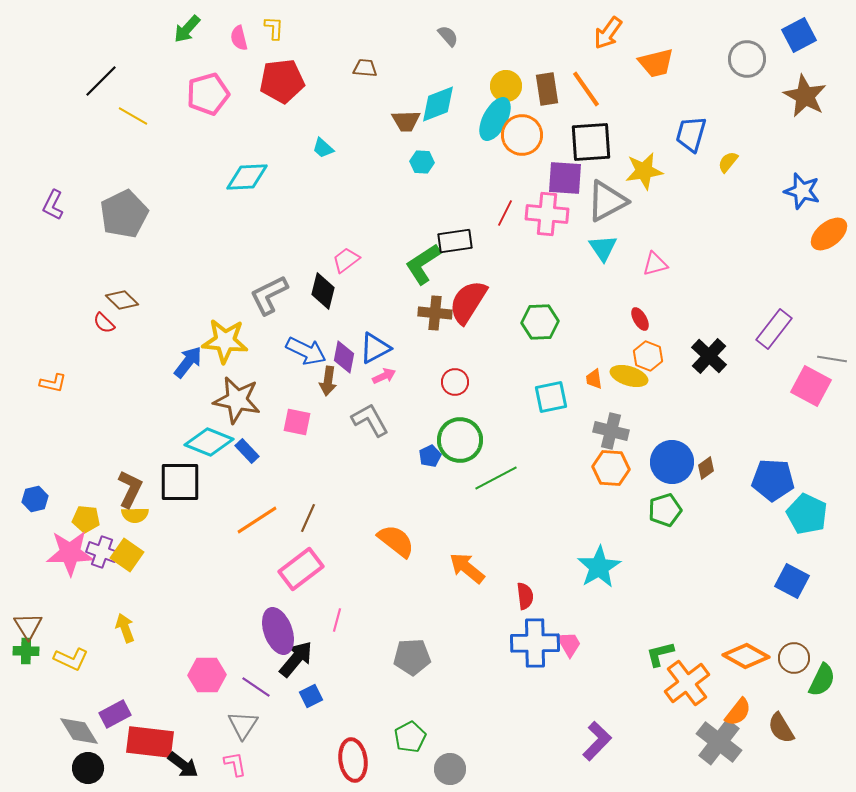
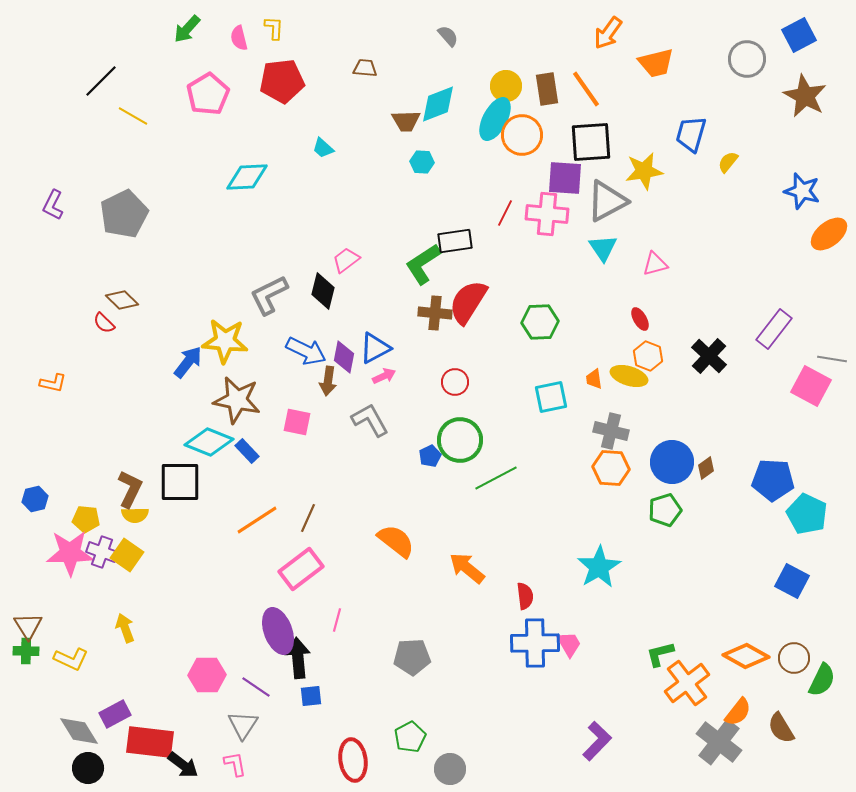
pink pentagon at (208, 94): rotated 15 degrees counterclockwise
black arrow at (296, 659): moved 2 px right, 1 px up; rotated 45 degrees counterclockwise
blue square at (311, 696): rotated 20 degrees clockwise
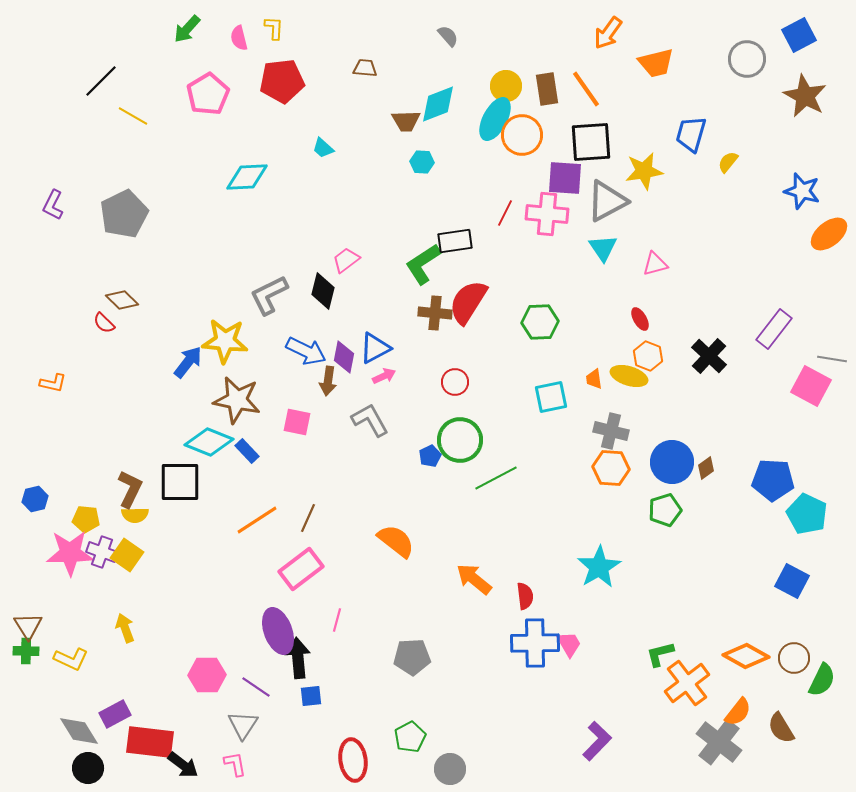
orange arrow at (467, 568): moved 7 px right, 11 px down
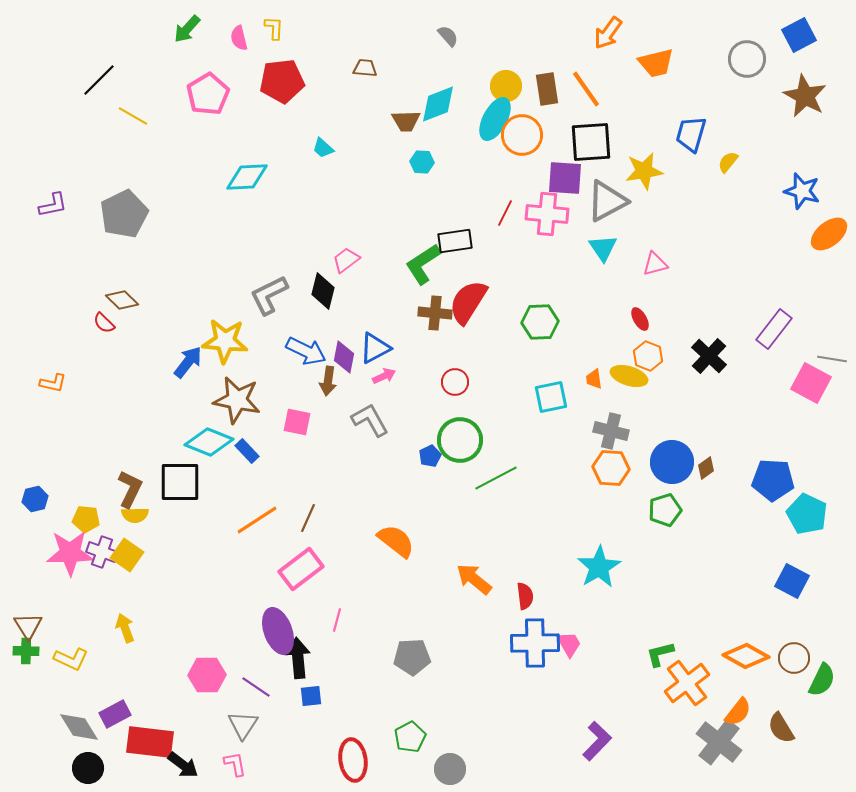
black line at (101, 81): moved 2 px left, 1 px up
purple L-shape at (53, 205): rotated 128 degrees counterclockwise
pink square at (811, 386): moved 3 px up
gray diamond at (79, 731): moved 4 px up
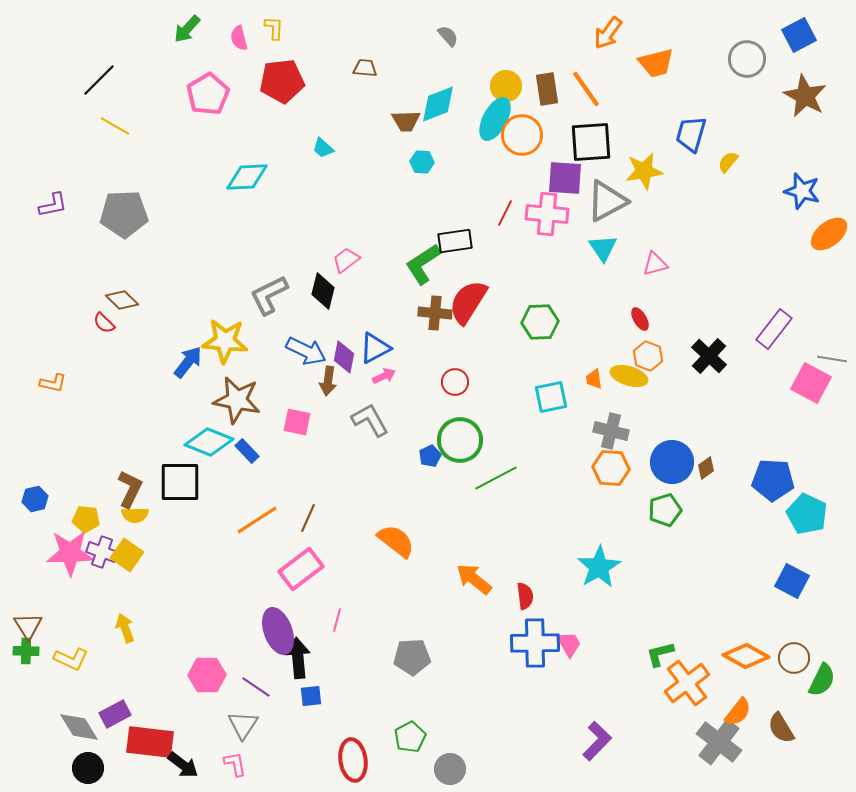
yellow line at (133, 116): moved 18 px left, 10 px down
gray pentagon at (124, 214): rotated 24 degrees clockwise
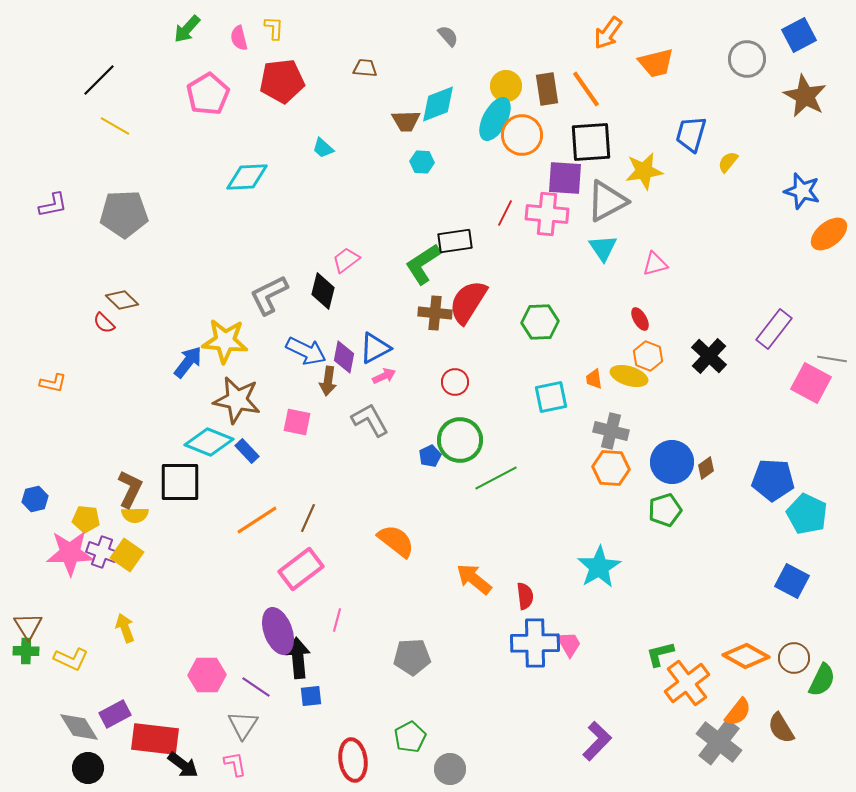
red rectangle at (150, 742): moved 5 px right, 3 px up
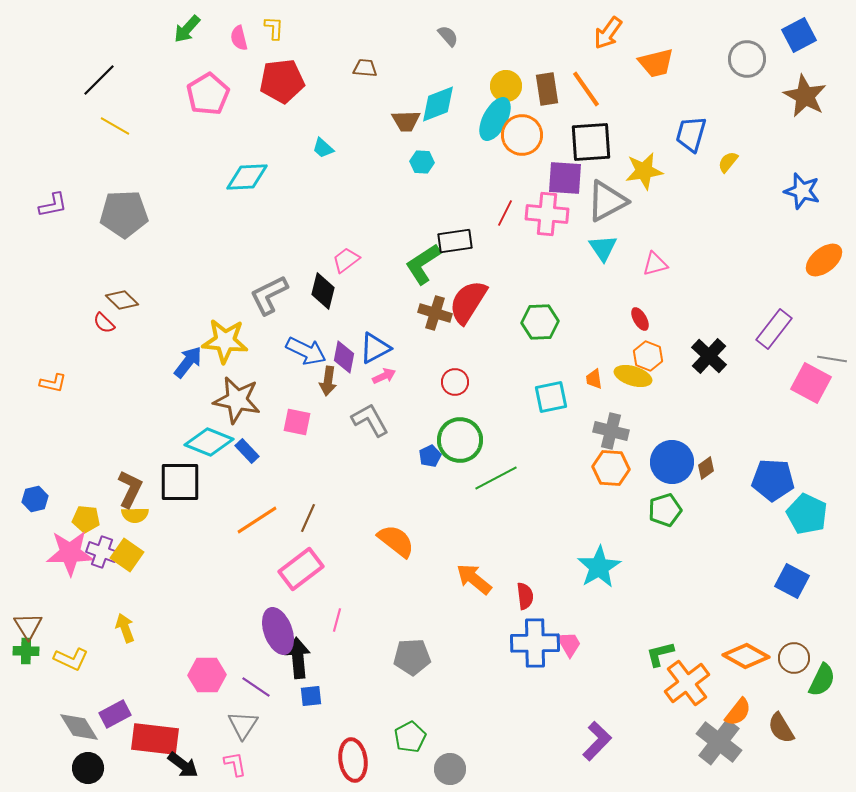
orange ellipse at (829, 234): moved 5 px left, 26 px down
brown cross at (435, 313): rotated 12 degrees clockwise
yellow ellipse at (629, 376): moved 4 px right
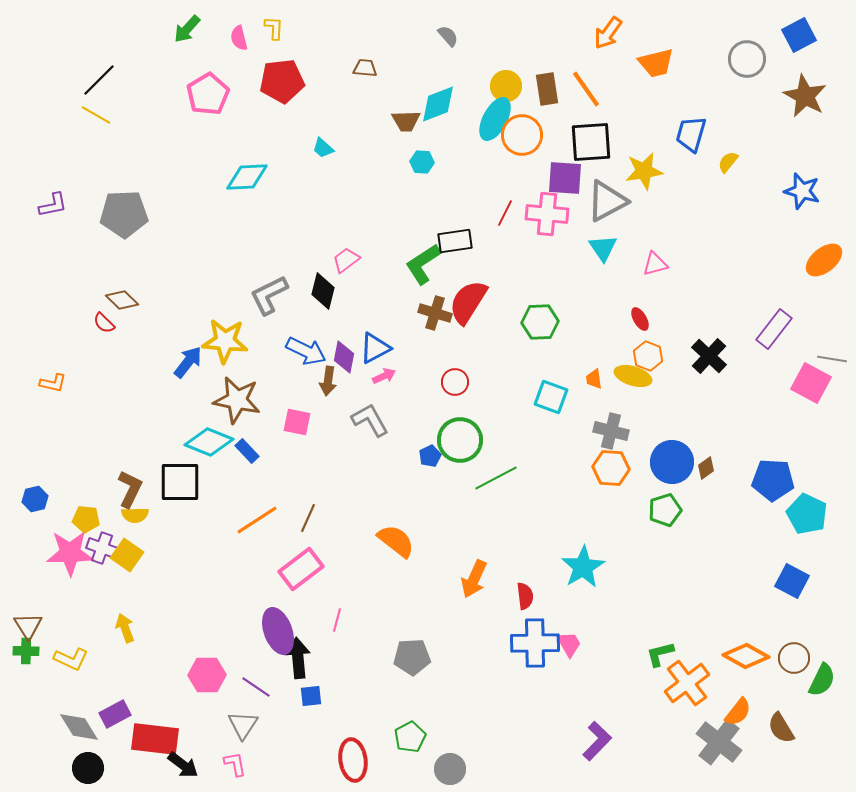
yellow line at (115, 126): moved 19 px left, 11 px up
cyan square at (551, 397): rotated 32 degrees clockwise
purple cross at (102, 552): moved 4 px up
cyan star at (599, 567): moved 16 px left
orange arrow at (474, 579): rotated 105 degrees counterclockwise
